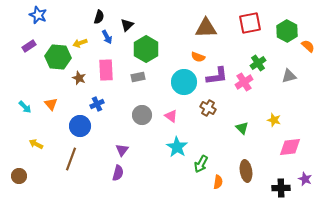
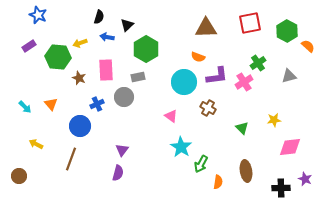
blue arrow at (107, 37): rotated 128 degrees clockwise
gray circle at (142, 115): moved 18 px left, 18 px up
yellow star at (274, 120): rotated 24 degrees counterclockwise
cyan star at (177, 147): moved 4 px right
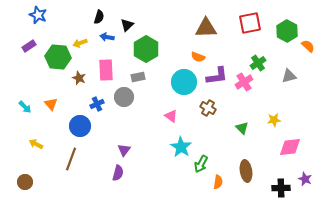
purple triangle at (122, 150): moved 2 px right
brown circle at (19, 176): moved 6 px right, 6 px down
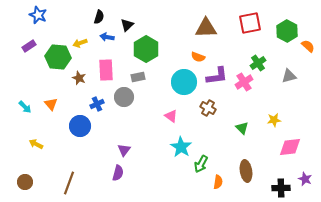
brown line at (71, 159): moved 2 px left, 24 px down
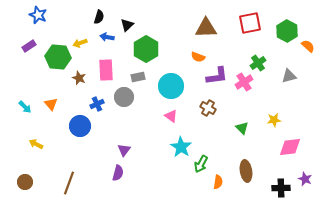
cyan circle at (184, 82): moved 13 px left, 4 px down
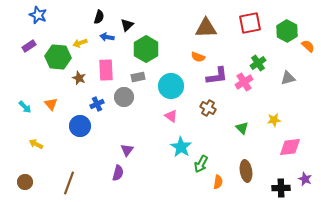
gray triangle at (289, 76): moved 1 px left, 2 px down
purple triangle at (124, 150): moved 3 px right
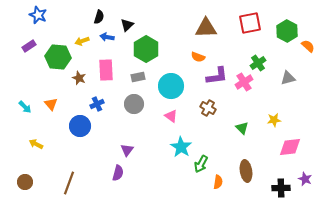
yellow arrow at (80, 43): moved 2 px right, 2 px up
gray circle at (124, 97): moved 10 px right, 7 px down
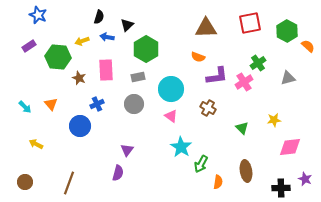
cyan circle at (171, 86): moved 3 px down
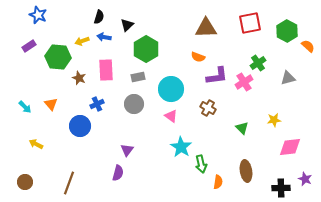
blue arrow at (107, 37): moved 3 px left
green arrow at (201, 164): rotated 42 degrees counterclockwise
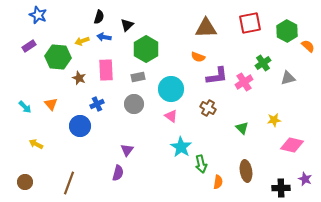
green cross at (258, 63): moved 5 px right
pink diamond at (290, 147): moved 2 px right, 2 px up; rotated 20 degrees clockwise
